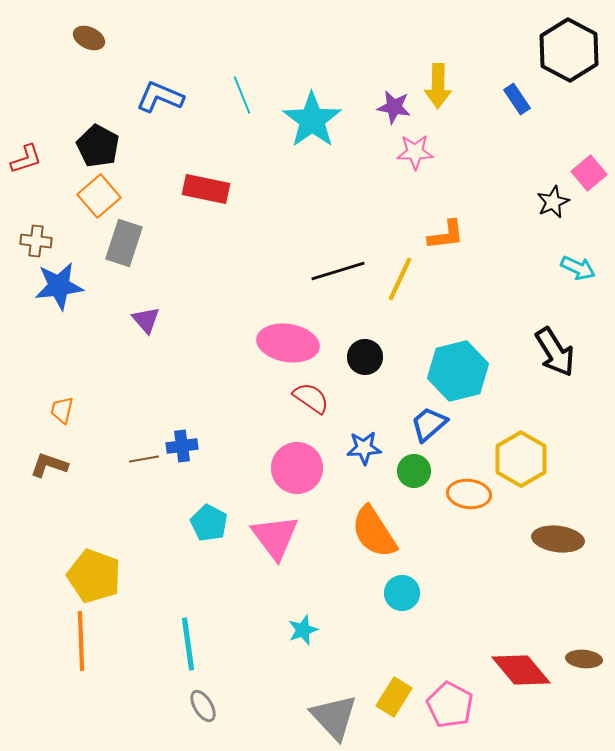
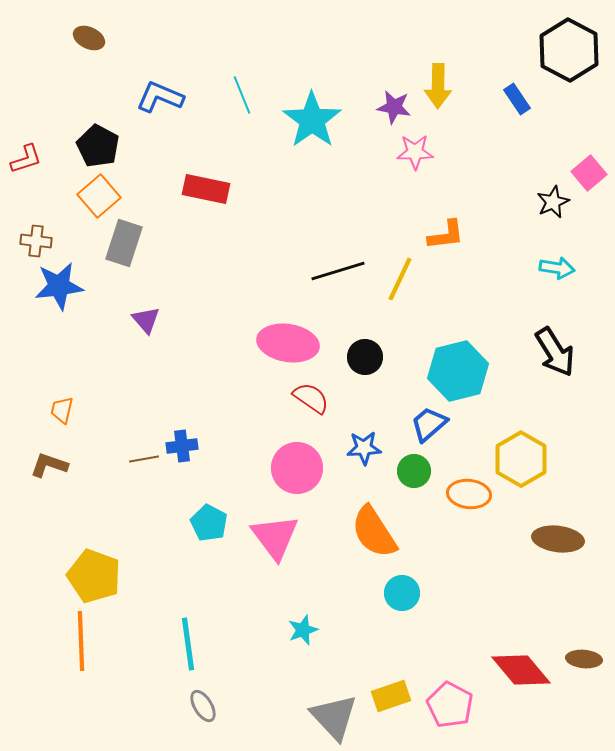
cyan arrow at (578, 268): moved 21 px left; rotated 16 degrees counterclockwise
yellow rectangle at (394, 697): moved 3 px left, 1 px up; rotated 39 degrees clockwise
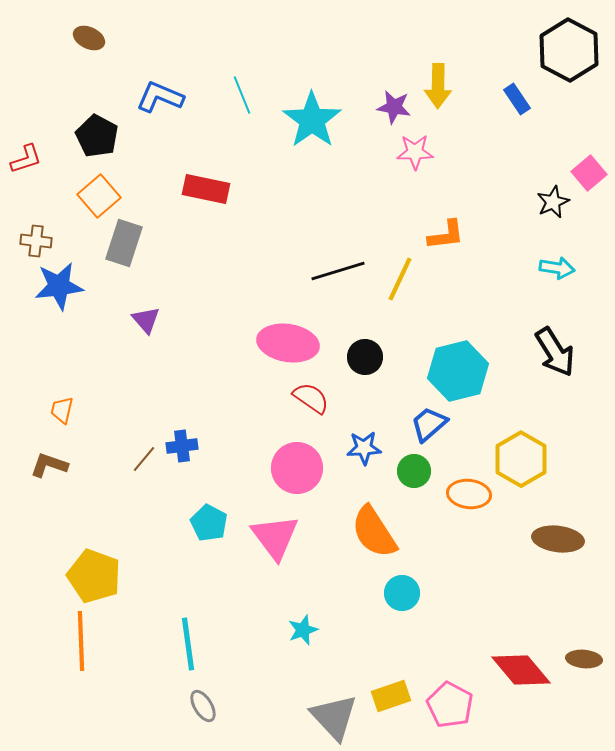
black pentagon at (98, 146): moved 1 px left, 10 px up
brown line at (144, 459): rotated 40 degrees counterclockwise
